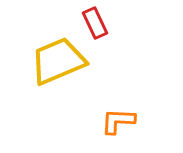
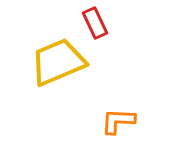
yellow trapezoid: moved 1 px down
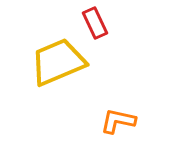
orange L-shape: rotated 9 degrees clockwise
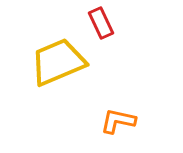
red rectangle: moved 6 px right
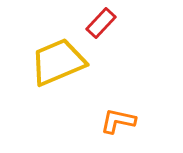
red rectangle: rotated 68 degrees clockwise
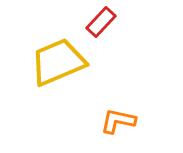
red rectangle: moved 1 px up
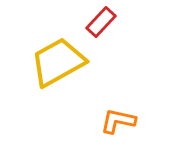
yellow trapezoid: rotated 6 degrees counterclockwise
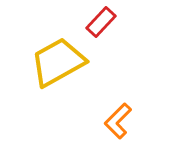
orange L-shape: rotated 57 degrees counterclockwise
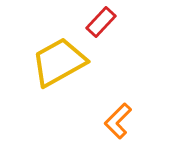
yellow trapezoid: moved 1 px right
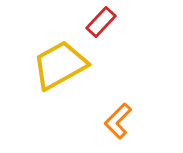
yellow trapezoid: moved 1 px right, 3 px down
